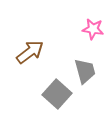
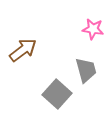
brown arrow: moved 7 px left, 2 px up
gray trapezoid: moved 1 px right, 1 px up
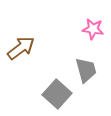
brown arrow: moved 2 px left, 2 px up
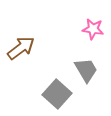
gray trapezoid: rotated 16 degrees counterclockwise
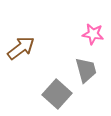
pink star: moved 5 px down
gray trapezoid: rotated 16 degrees clockwise
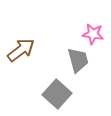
brown arrow: moved 2 px down
gray trapezoid: moved 8 px left, 10 px up
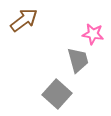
brown arrow: moved 3 px right, 30 px up
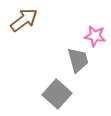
pink star: moved 2 px right, 2 px down
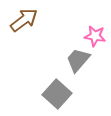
gray trapezoid: rotated 124 degrees counterclockwise
